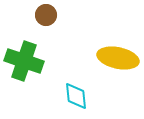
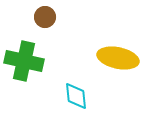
brown circle: moved 1 px left, 2 px down
green cross: rotated 6 degrees counterclockwise
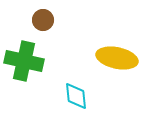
brown circle: moved 2 px left, 3 px down
yellow ellipse: moved 1 px left
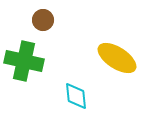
yellow ellipse: rotated 21 degrees clockwise
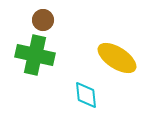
green cross: moved 11 px right, 6 px up
cyan diamond: moved 10 px right, 1 px up
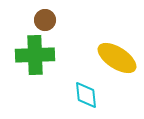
brown circle: moved 2 px right
green cross: rotated 15 degrees counterclockwise
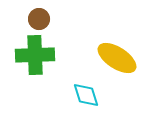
brown circle: moved 6 px left, 1 px up
cyan diamond: rotated 12 degrees counterclockwise
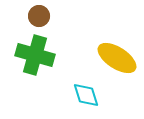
brown circle: moved 3 px up
green cross: rotated 18 degrees clockwise
